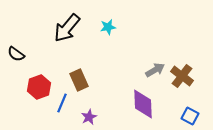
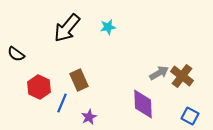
gray arrow: moved 4 px right, 3 px down
red hexagon: rotated 15 degrees counterclockwise
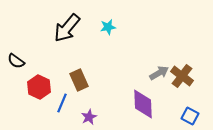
black semicircle: moved 7 px down
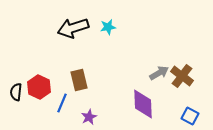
black arrow: moved 6 px right; rotated 32 degrees clockwise
black semicircle: moved 31 px down; rotated 60 degrees clockwise
brown rectangle: rotated 10 degrees clockwise
